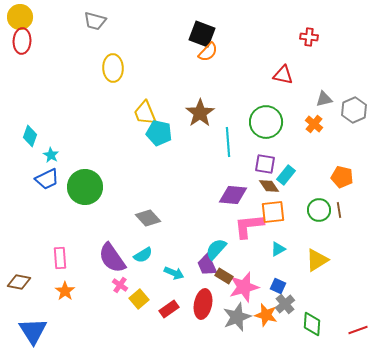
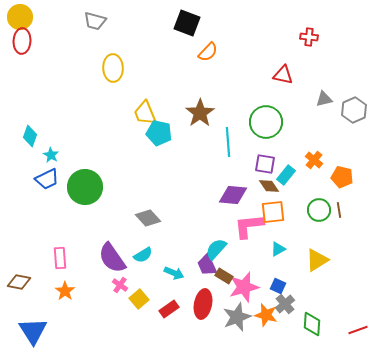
black square at (202, 34): moved 15 px left, 11 px up
orange cross at (314, 124): moved 36 px down
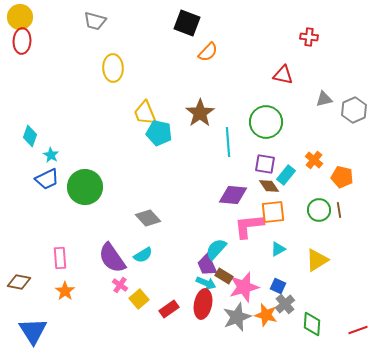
cyan arrow at (174, 273): moved 32 px right, 10 px down
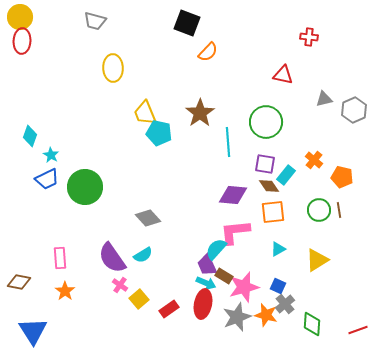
pink L-shape at (249, 226): moved 14 px left, 6 px down
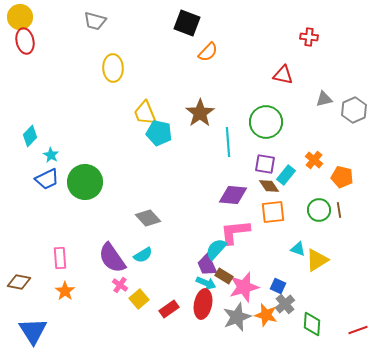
red ellipse at (22, 41): moved 3 px right; rotated 15 degrees counterclockwise
cyan diamond at (30, 136): rotated 25 degrees clockwise
green circle at (85, 187): moved 5 px up
cyan triangle at (278, 249): moved 20 px right; rotated 49 degrees clockwise
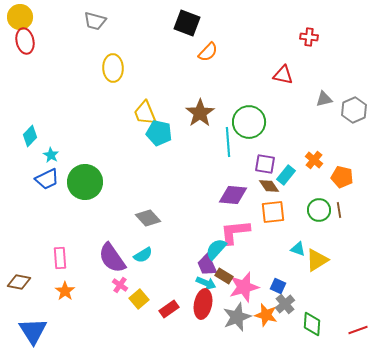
green circle at (266, 122): moved 17 px left
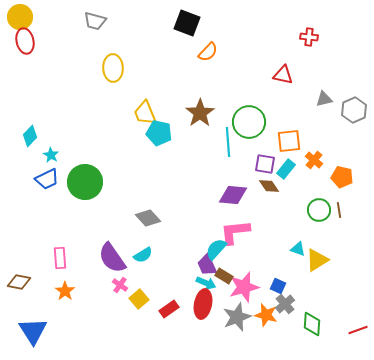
cyan rectangle at (286, 175): moved 6 px up
orange square at (273, 212): moved 16 px right, 71 px up
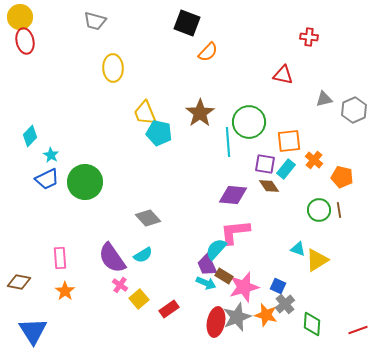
red ellipse at (203, 304): moved 13 px right, 18 px down
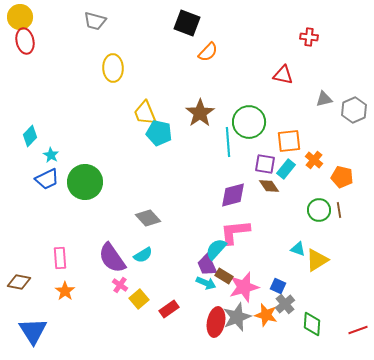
purple diamond at (233, 195): rotated 20 degrees counterclockwise
